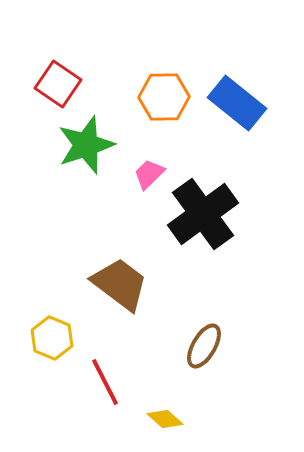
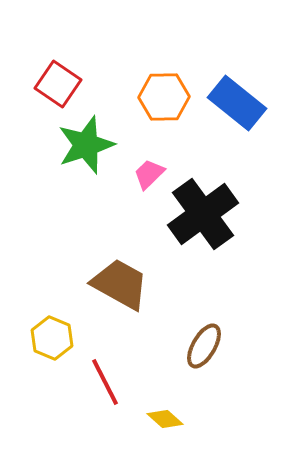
brown trapezoid: rotated 8 degrees counterclockwise
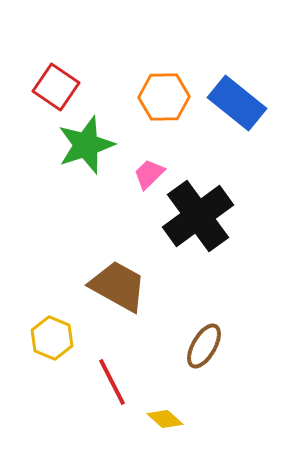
red square: moved 2 px left, 3 px down
black cross: moved 5 px left, 2 px down
brown trapezoid: moved 2 px left, 2 px down
red line: moved 7 px right
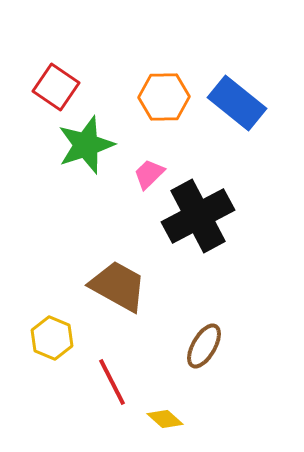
black cross: rotated 8 degrees clockwise
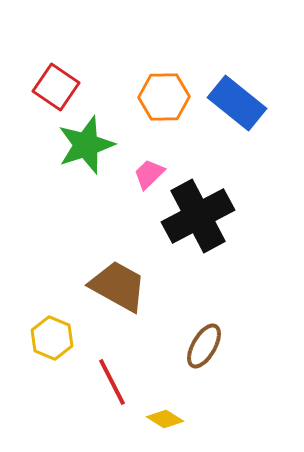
yellow diamond: rotated 9 degrees counterclockwise
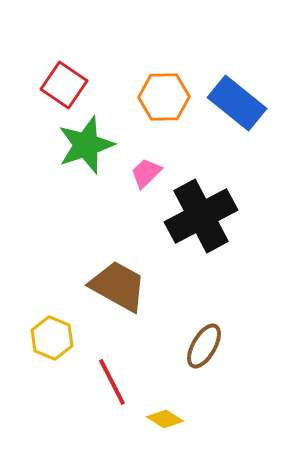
red square: moved 8 px right, 2 px up
pink trapezoid: moved 3 px left, 1 px up
black cross: moved 3 px right
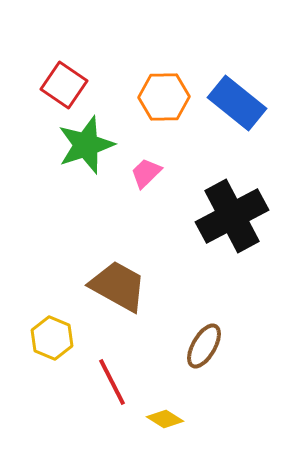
black cross: moved 31 px right
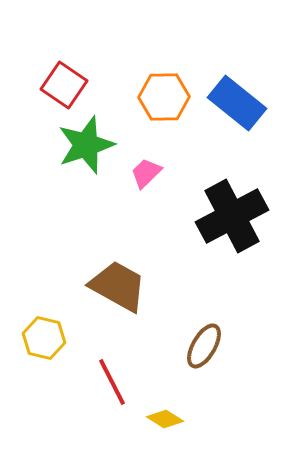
yellow hexagon: moved 8 px left; rotated 9 degrees counterclockwise
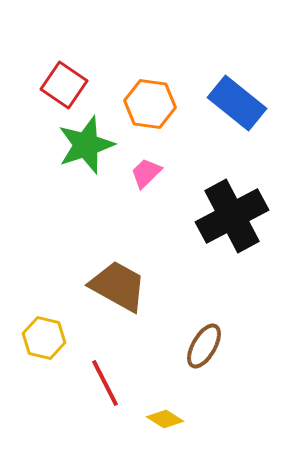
orange hexagon: moved 14 px left, 7 px down; rotated 9 degrees clockwise
red line: moved 7 px left, 1 px down
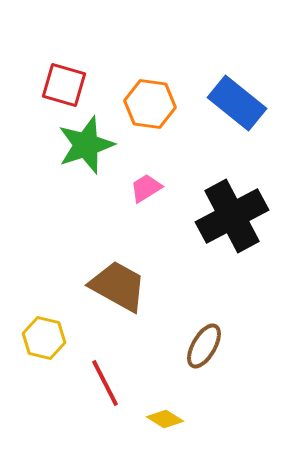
red square: rotated 18 degrees counterclockwise
pink trapezoid: moved 15 px down; rotated 12 degrees clockwise
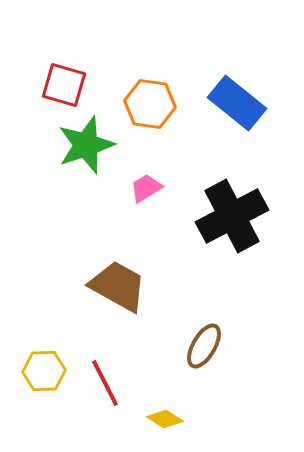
yellow hexagon: moved 33 px down; rotated 15 degrees counterclockwise
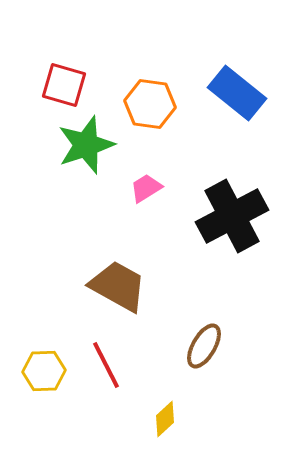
blue rectangle: moved 10 px up
red line: moved 1 px right, 18 px up
yellow diamond: rotated 75 degrees counterclockwise
